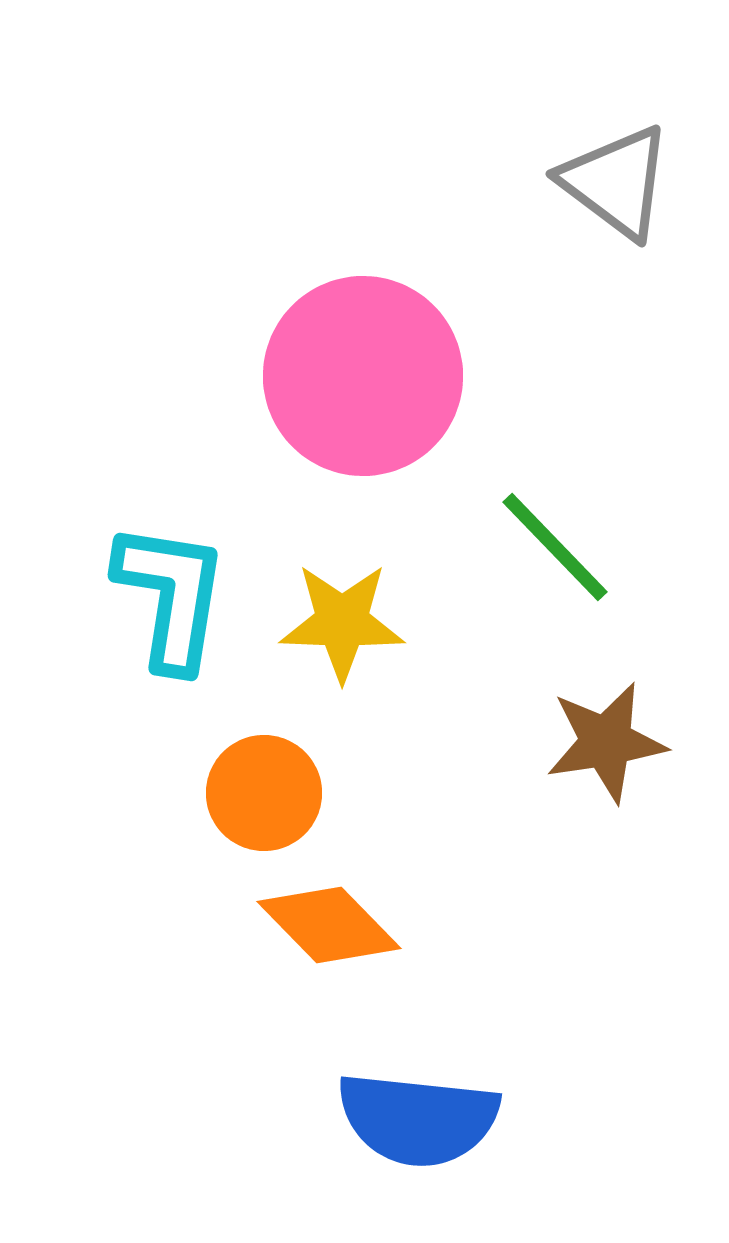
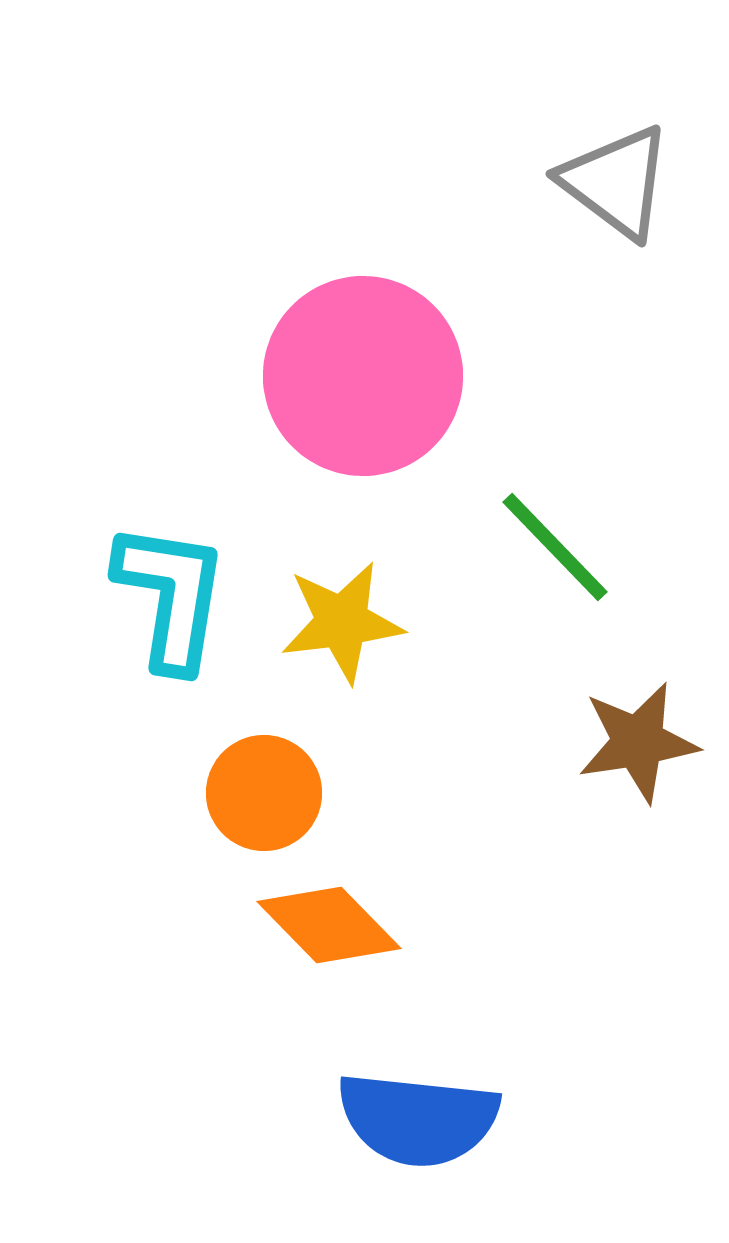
yellow star: rotated 9 degrees counterclockwise
brown star: moved 32 px right
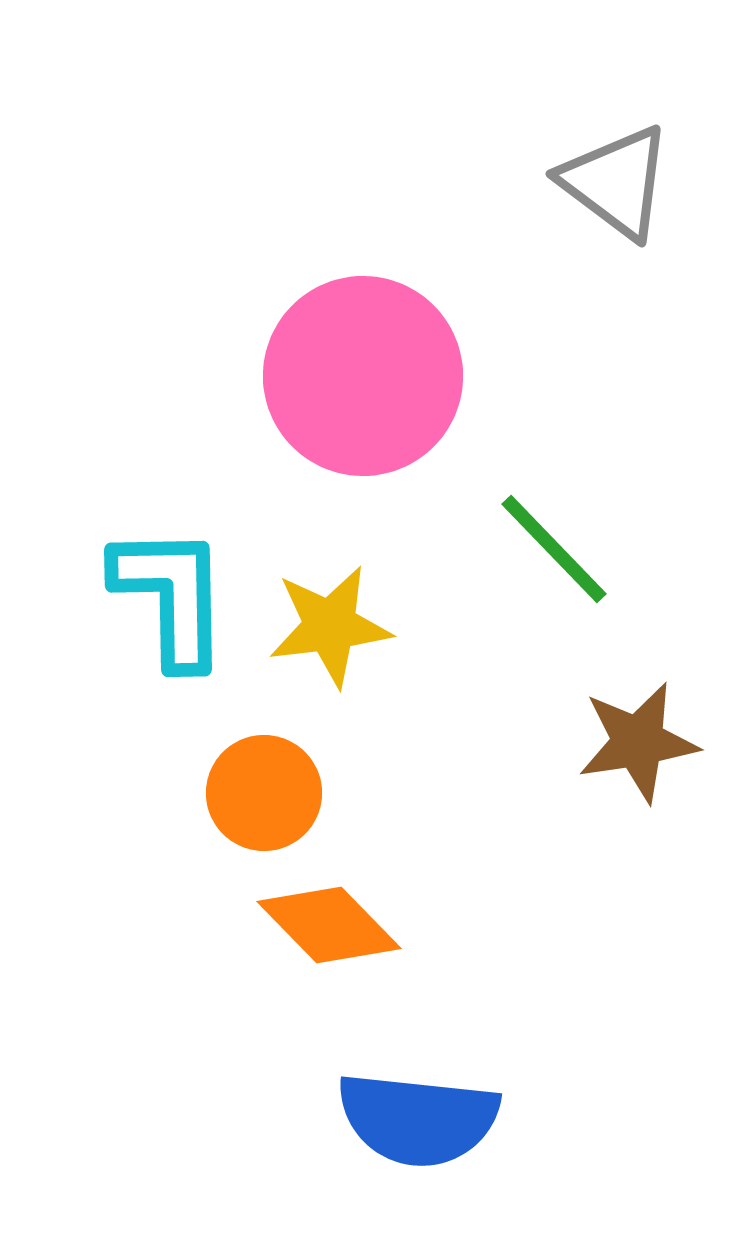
green line: moved 1 px left, 2 px down
cyan L-shape: rotated 10 degrees counterclockwise
yellow star: moved 12 px left, 4 px down
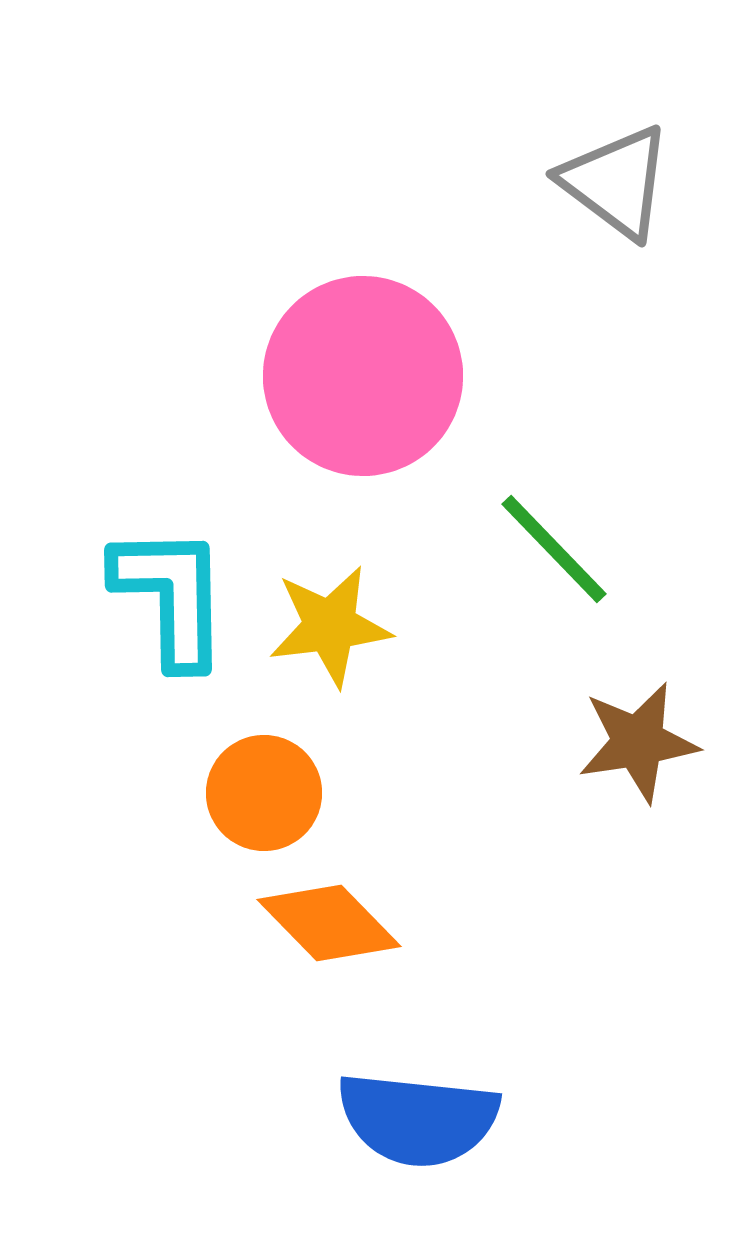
orange diamond: moved 2 px up
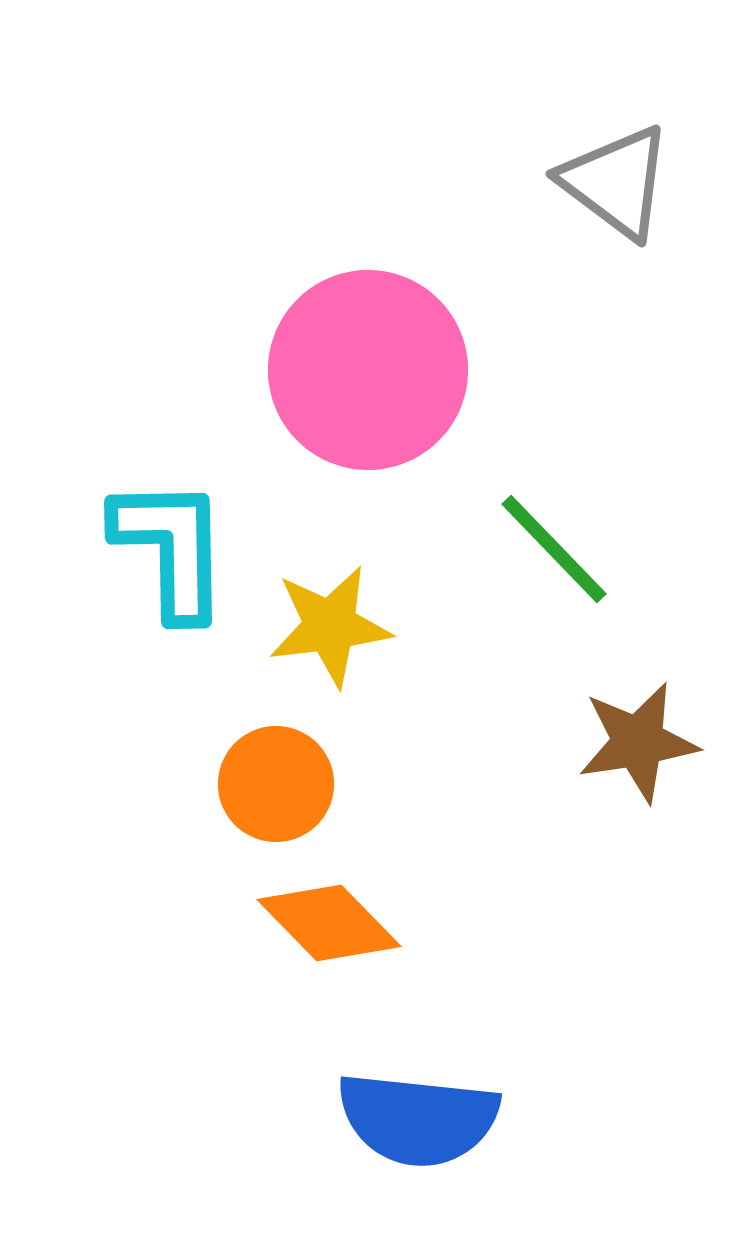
pink circle: moved 5 px right, 6 px up
cyan L-shape: moved 48 px up
orange circle: moved 12 px right, 9 px up
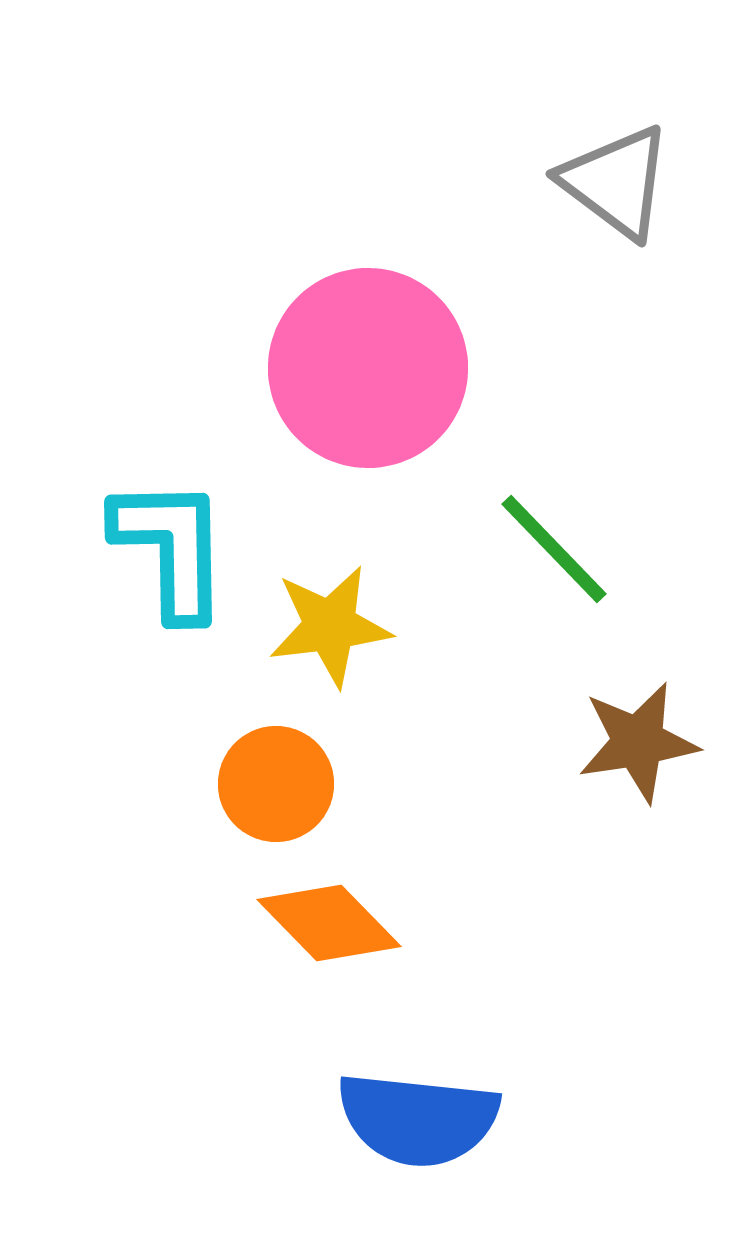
pink circle: moved 2 px up
